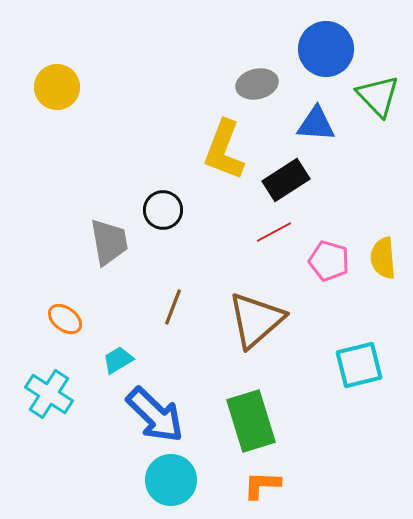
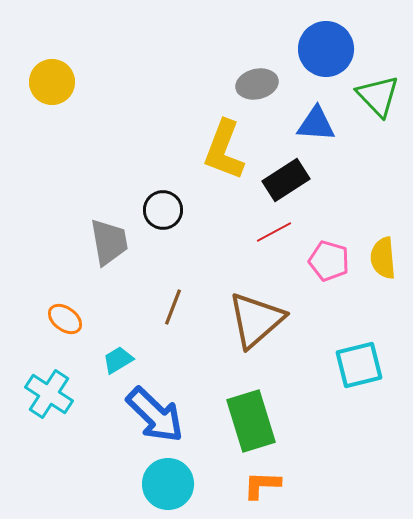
yellow circle: moved 5 px left, 5 px up
cyan circle: moved 3 px left, 4 px down
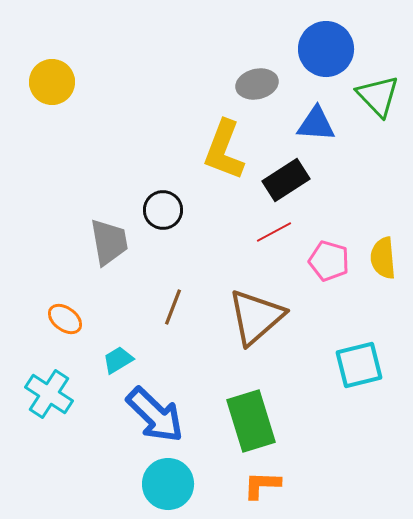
brown triangle: moved 3 px up
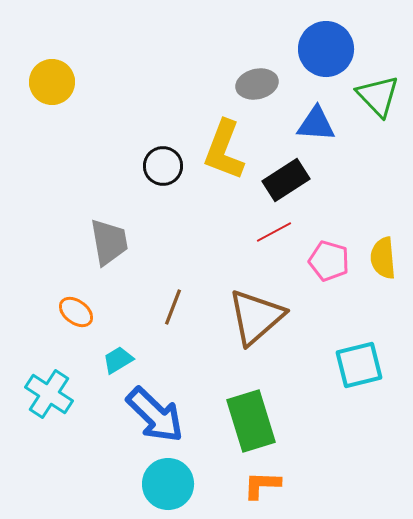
black circle: moved 44 px up
orange ellipse: moved 11 px right, 7 px up
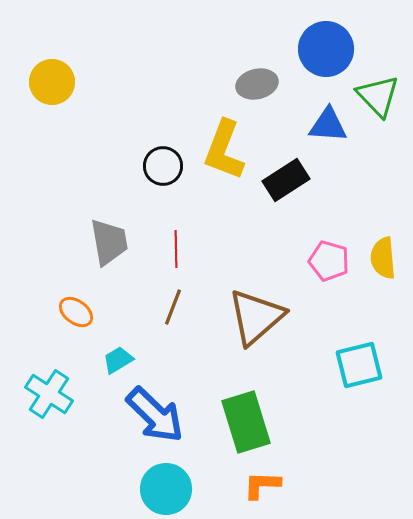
blue triangle: moved 12 px right, 1 px down
red line: moved 98 px left, 17 px down; rotated 63 degrees counterclockwise
green rectangle: moved 5 px left, 1 px down
cyan circle: moved 2 px left, 5 px down
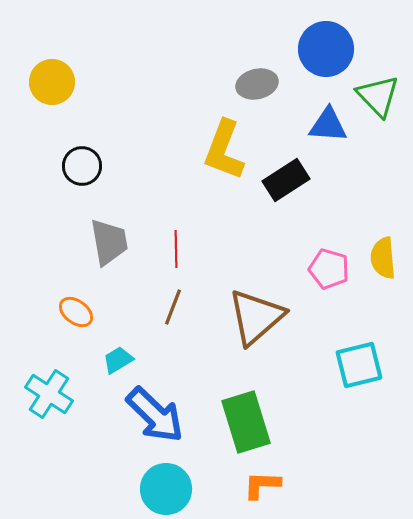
black circle: moved 81 px left
pink pentagon: moved 8 px down
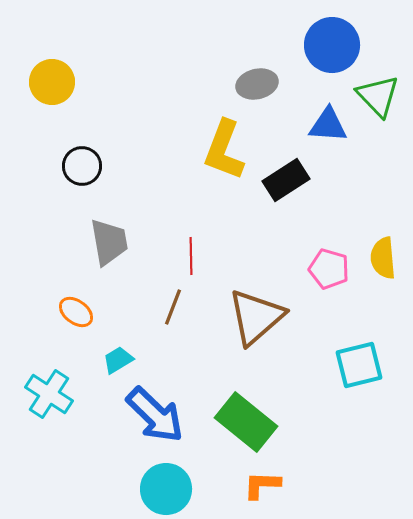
blue circle: moved 6 px right, 4 px up
red line: moved 15 px right, 7 px down
green rectangle: rotated 34 degrees counterclockwise
